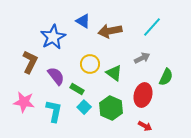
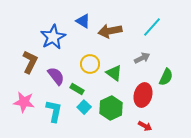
green hexagon: rotated 10 degrees clockwise
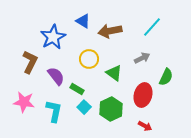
yellow circle: moved 1 px left, 5 px up
green hexagon: moved 1 px down
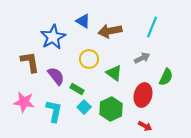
cyan line: rotated 20 degrees counterclockwise
brown L-shape: rotated 35 degrees counterclockwise
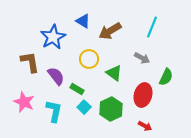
brown arrow: rotated 20 degrees counterclockwise
gray arrow: rotated 56 degrees clockwise
pink star: rotated 15 degrees clockwise
